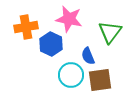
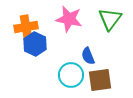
green triangle: moved 13 px up
blue hexagon: moved 16 px left
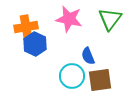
cyan circle: moved 1 px right, 1 px down
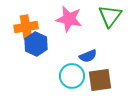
green triangle: moved 3 px up
blue hexagon: moved 1 px right
blue semicircle: rotated 90 degrees counterclockwise
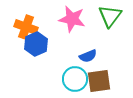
pink star: moved 3 px right
orange cross: rotated 30 degrees clockwise
blue hexagon: rotated 10 degrees clockwise
cyan circle: moved 3 px right, 3 px down
brown square: moved 1 px left, 1 px down
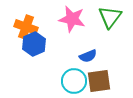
green triangle: moved 1 px down
blue hexagon: moved 2 px left
cyan circle: moved 1 px left, 2 px down
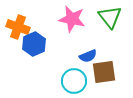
green triangle: rotated 15 degrees counterclockwise
orange cross: moved 8 px left
brown square: moved 5 px right, 9 px up
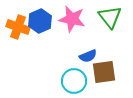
blue hexagon: moved 6 px right, 23 px up
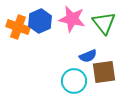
green triangle: moved 6 px left, 6 px down
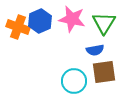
green triangle: rotated 10 degrees clockwise
blue semicircle: moved 7 px right, 6 px up; rotated 12 degrees clockwise
